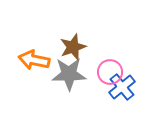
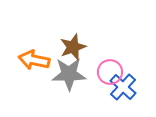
blue cross: moved 1 px right; rotated 8 degrees counterclockwise
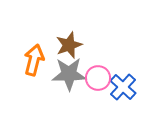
brown star: moved 4 px left, 2 px up
orange arrow: rotated 92 degrees clockwise
pink circle: moved 12 px left, 6 px down
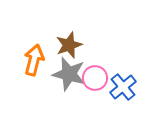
gray star: rotated 16 degrees clockwise
pink circle: moved 3 px left
blue cross: rotated 8 degrees clockwise
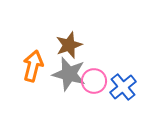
orange arrow: moved 1 px left, 6 px down
pink circle: moved 1 px left, 3 px down
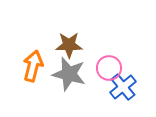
brown star: rotated 20 degrees clockwise
pink circle: moved 15 px right, 13 px up
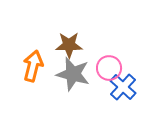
gray star: moved 4 px right
blue cross: rotated 8 degrees counterclockwise
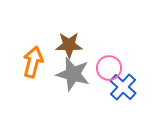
orange arrow: moved 4 px up
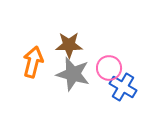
blue cross: rotated 12 degrees counterclockwise
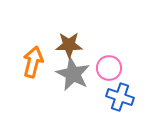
gray star: rotated 12 degrees clockwise
blue cross: moved 3 px left, 10 px down; rotated 12 degrees counterclockwise
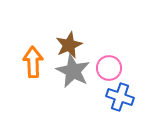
brown star: rotated 24 degrees counterclockwise
orange arrow: rotated 16 degrees counterclockwise
gray star: moved 3 px up
